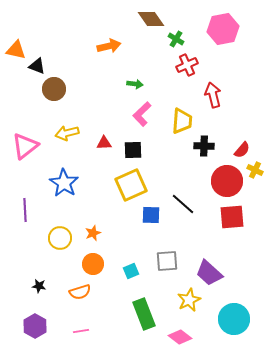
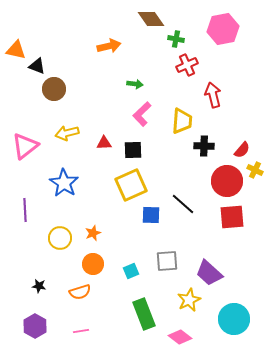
green cross: rotated 21 degrees counterclockwise
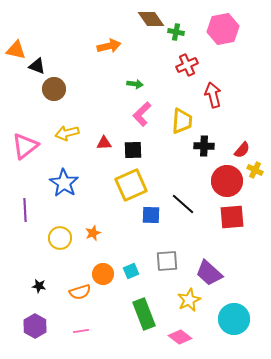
green cross: moved 7 px up
orange circle: moved 10 px right, 10 px down
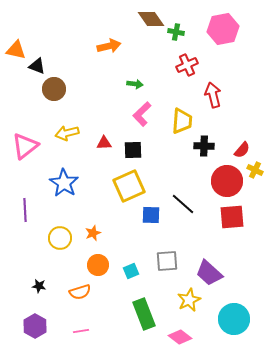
yellow square: moved 2 px left, 1 px down
orange circle: moved 5 px left, 9 px up
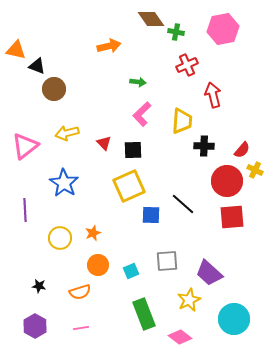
green arrow: moved 3 px right, 2 px up
red triangle: rotated 49 degrees clockwise
pink line: moved 3 px up
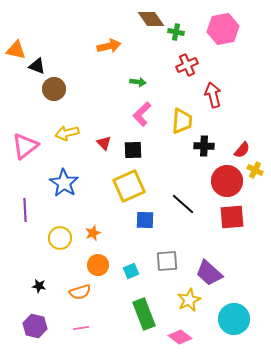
blue square: moved 6 px left, 5 px down
purple hexagon: rotated 15 degrees counterclockwise
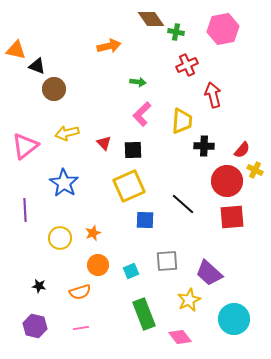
pink diamond: rotated 15 degrees clockwise
